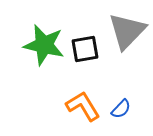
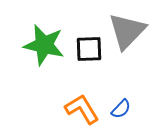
black square: moved 4 px right; rotated 8 degrees clockwise
orange L-shape: moved 1 px left, 3 px down
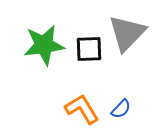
gray triangle: moved 2 px down
green star: rotated 21 degrees counterclockwise
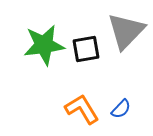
gray triangle: moved 1 px left, 2 px up
black square: moved 3 px left; rotated 8 degrees counterclockwise
